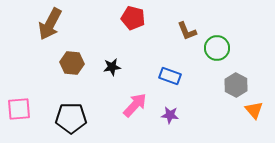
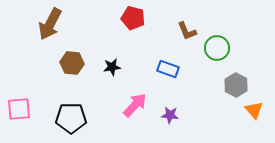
blue rectangle: moved 2 px left, 7 px up
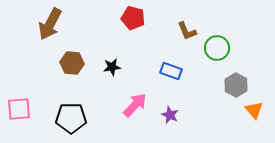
blue rectangle: moved 3 px right, 2 px down
purple star: rotated 18 degrees clockwise
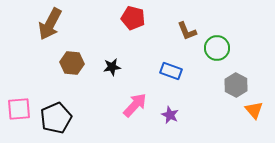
black pentagon: moved 15 px left; rotated 24 degrees counterclockwise
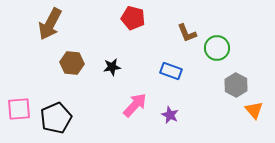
brown L-shape: moved 2 px down
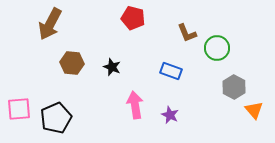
black star: rotated 30 degrees clockwise
gray hexagon: moved 2 px left, 2 px down
pink arrow: rotated 52 degrees counterclockwise
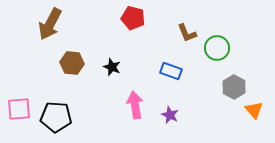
black pentagon: moved 1 px up; rotated 28 degrees clockwise
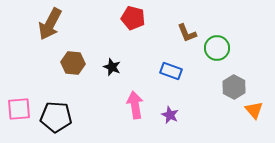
brown hexagon: moved 1 px right
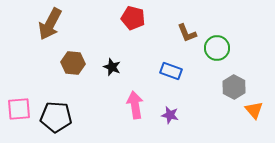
purple star: rotated 12 degrees counterclockwise
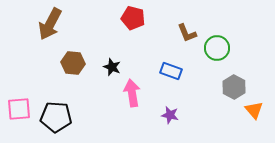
pink arrow: moved 3 px left, 12 px up
